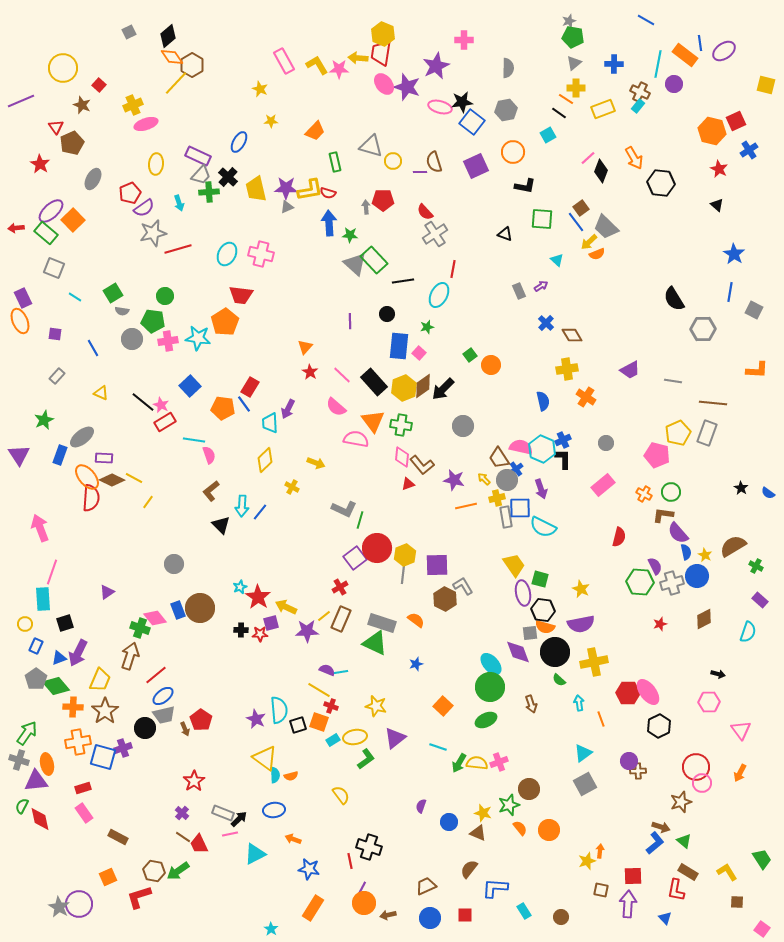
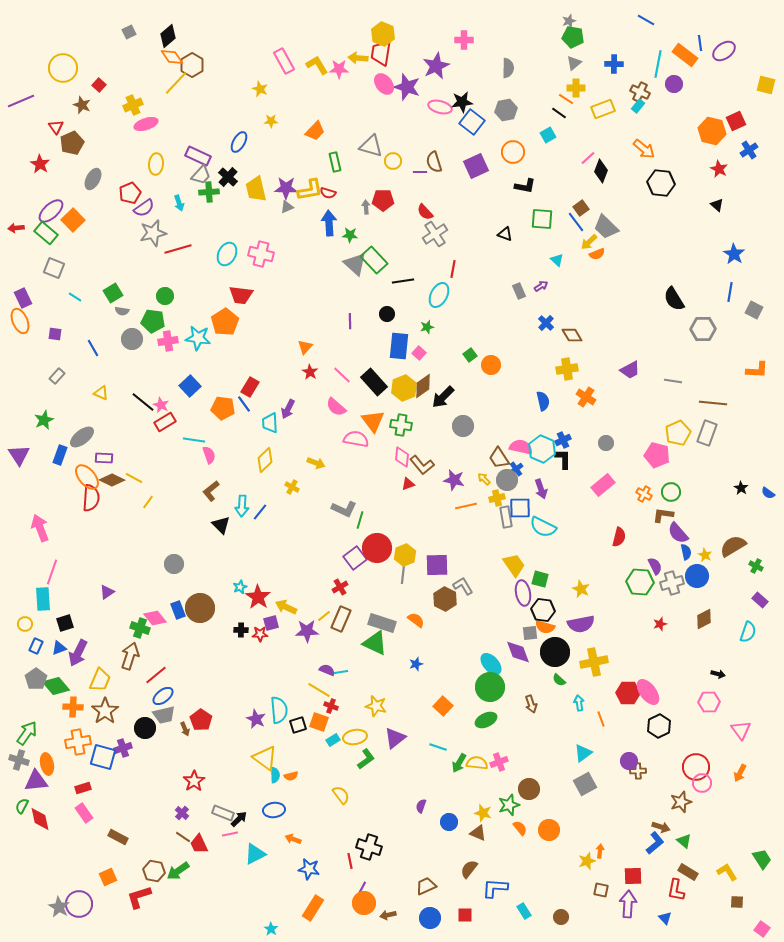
orange arrow at (634, 158): moved 10 px right, 9 px up; rotated 20 degrees counterclockwise
black arrow at (443, 389): moved 8 px down
blue triangle at (59, 658): moved 10 px up
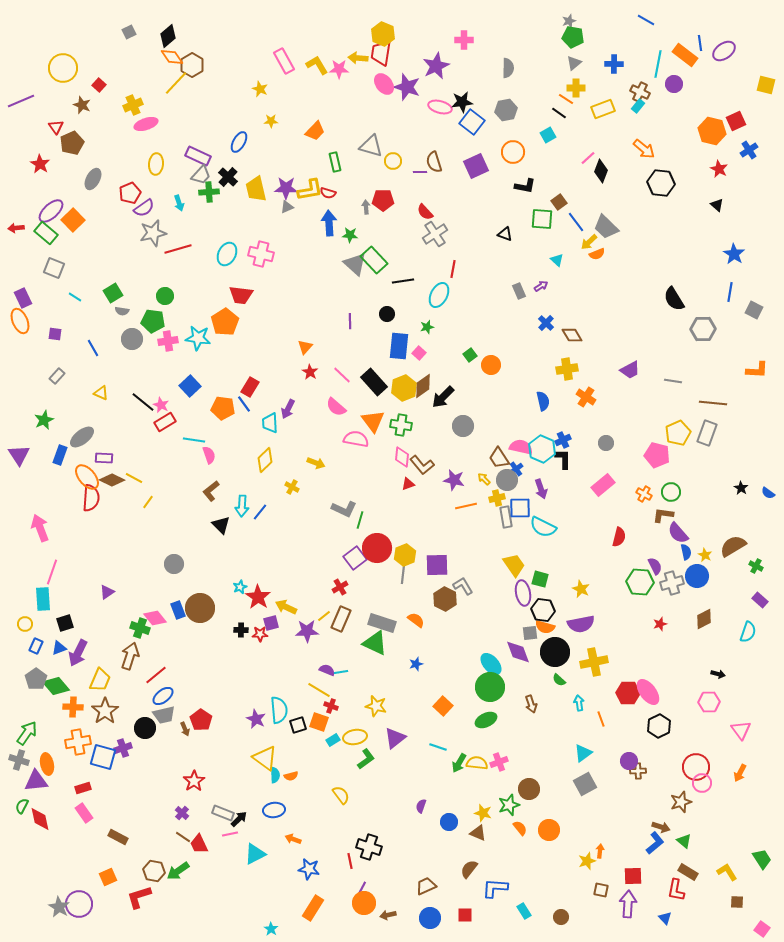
brown square at (581, 208): moved 22 px left, 6 px up
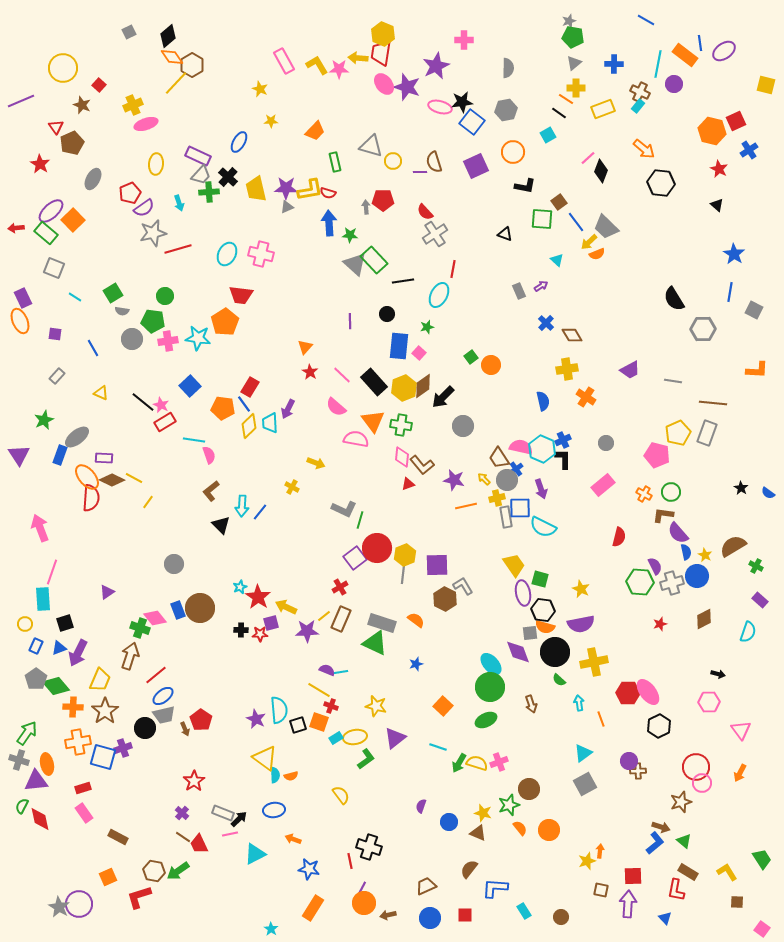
green square at (470, 355): moved 1 px right, 2 px down
gray ellipse at (82, 437): moved 5 px left
yellow diamond at (265, 460): moved 16 px left, 34 px up
cyan rectangle at (333, 740): moved 3 px right, 2 px up
yellow semicircle at (477, 763): rotated 10 degrees clockwise
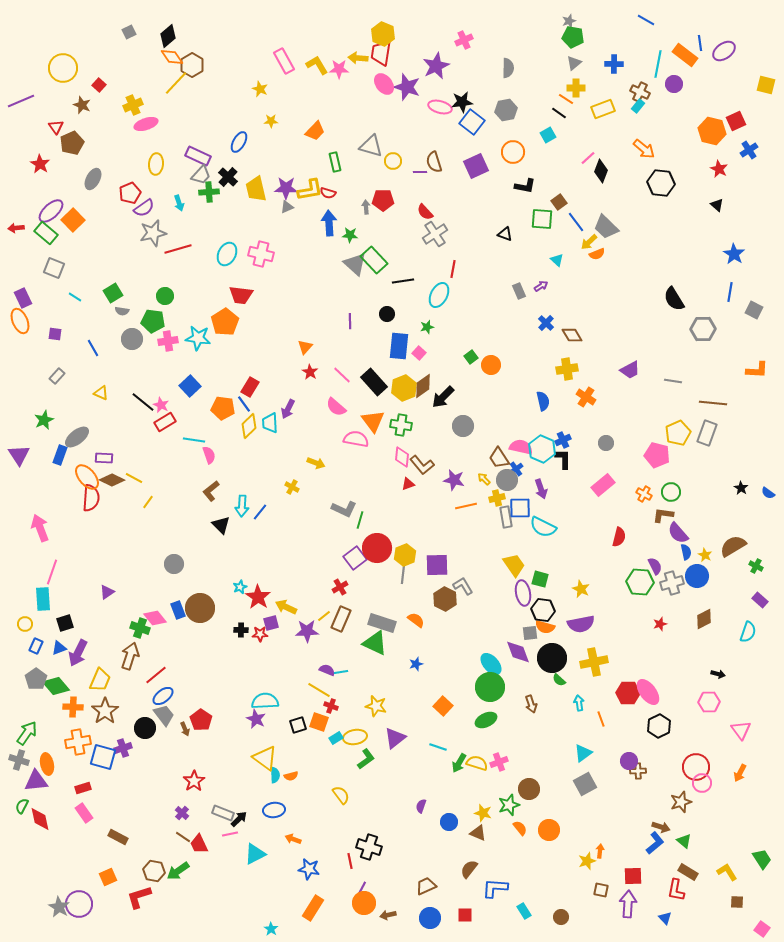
pink cross at (464, 40): rotated 24 degrees counterclockwise
black circle at (555, 652): moved 3 px left, 6 px down
cyan semicircle at (279, 710): moved 14 px left, 9 px up; rotated 88 degrees counterclockwise
gray trapezoid at (164, 715): rotated 115 degrees counterclockwise
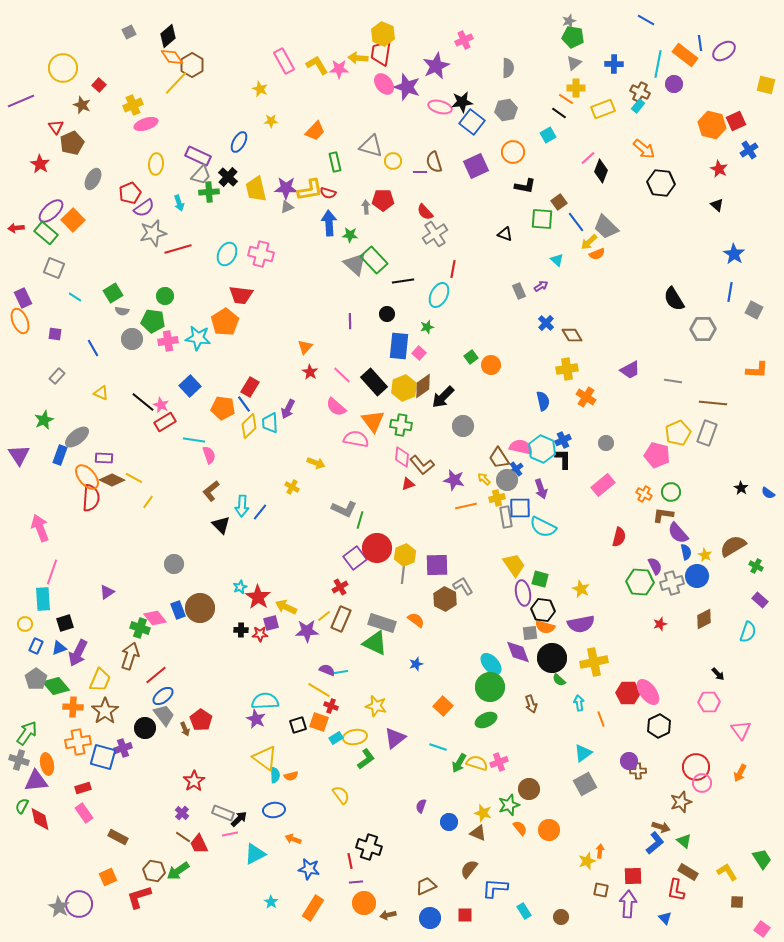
orange hexagon at (712, 131): moved 6 px up
black arrow at (718, 674): rotated 32 degrees clockwise
purple line at (362, 888): moved 6 px left, 6 px up; rotated 56 degrees clockwise
cyan star at (271, 929): moved 27 px up
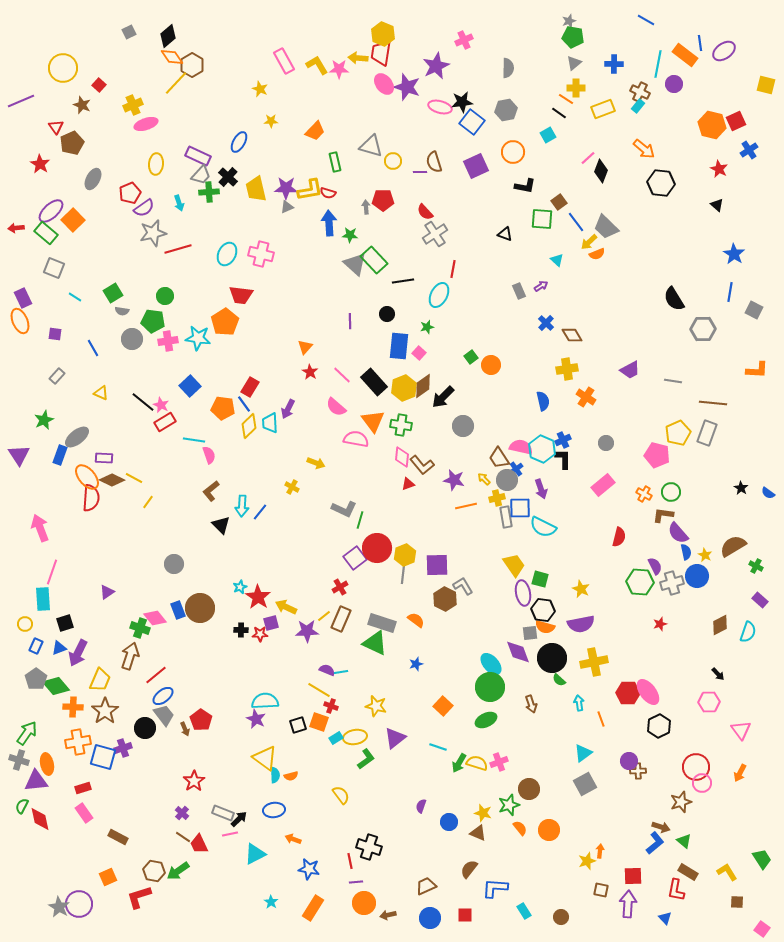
brown diamond at (704, 619): moved 16 px right, 6 px down
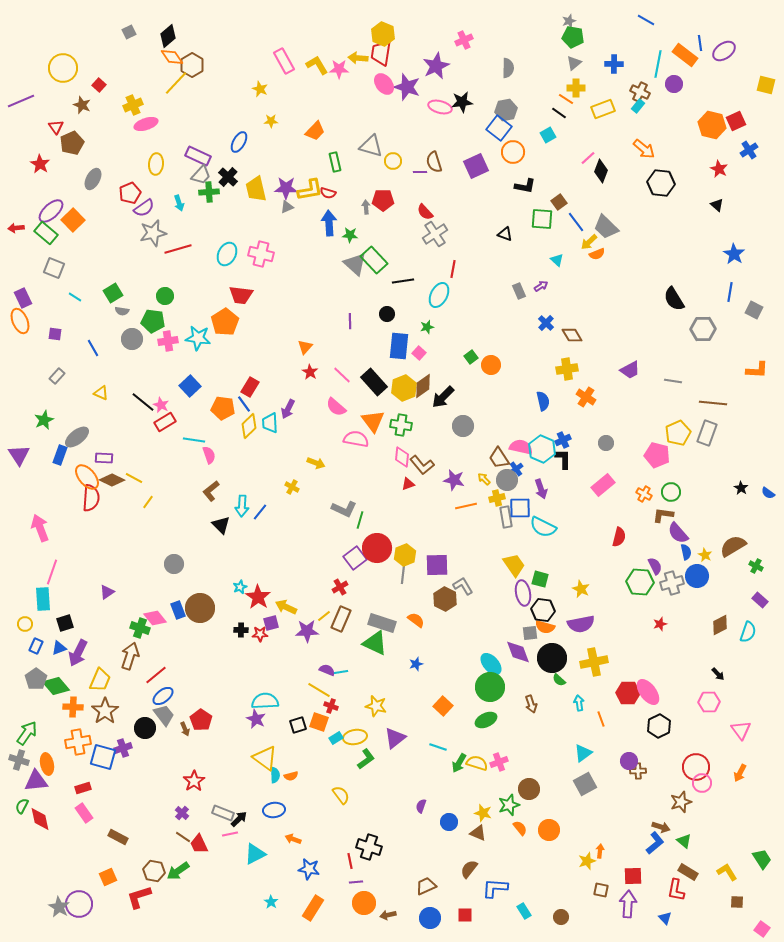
blue square at (472, 122): moved 27 px right, 6 px down
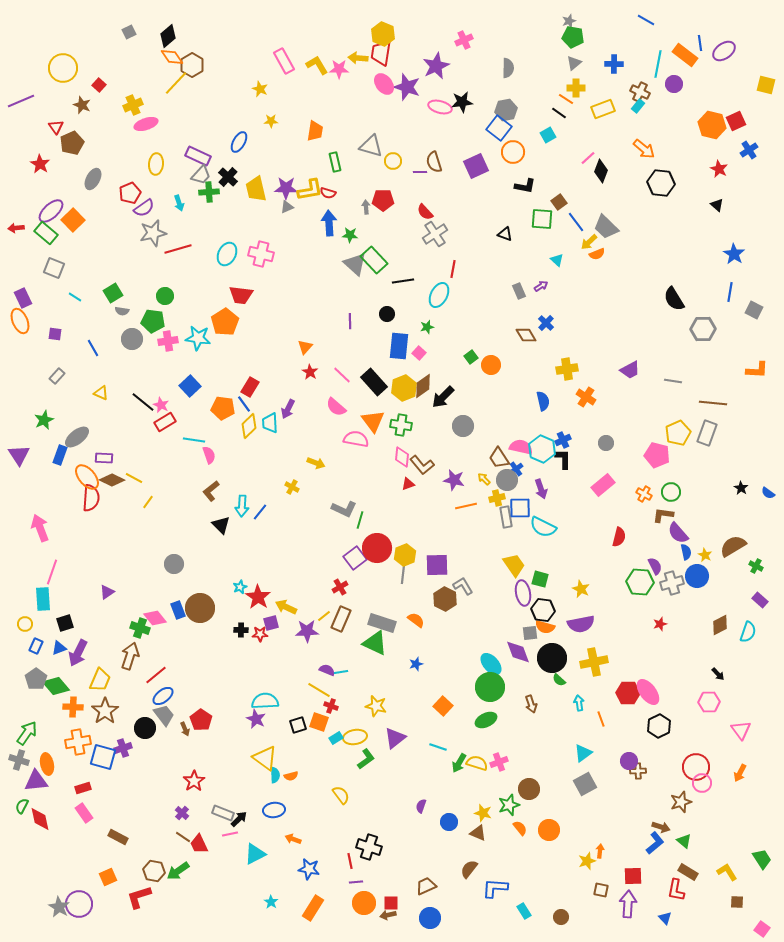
orange trapezoid at (315, 131): rotated 35 degrees counterclockwise
brown diamond at (572, 335): moved 46 px left
red square at (465, 915): moved 74 px left, 12 px up
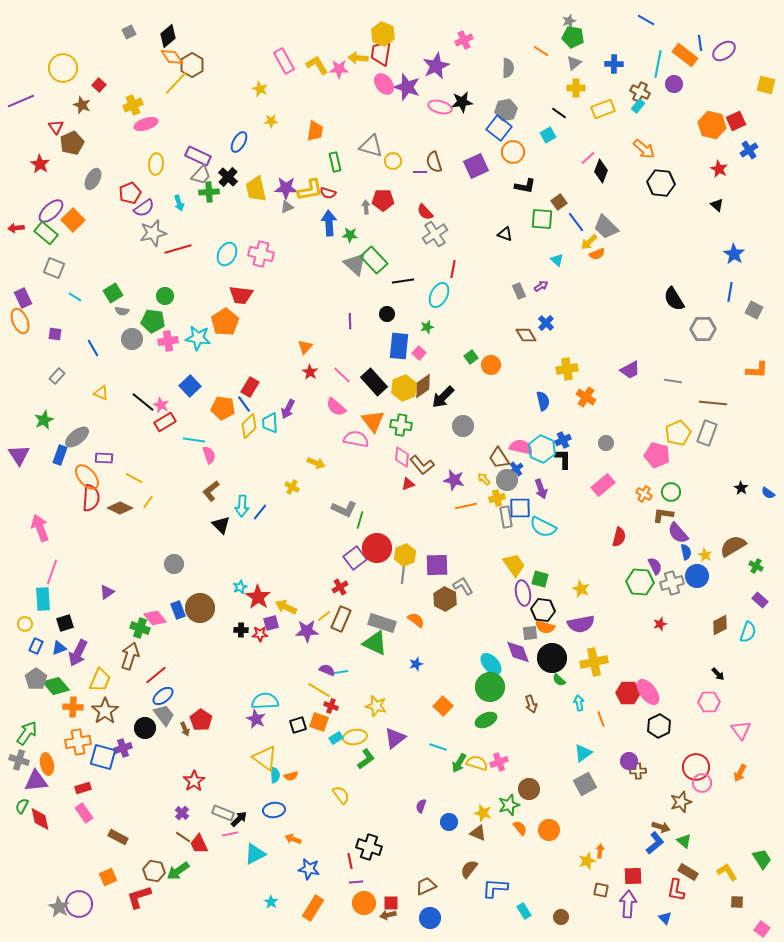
orange line at (566, 99): moved 25 px left, 48 px up
brown diamond at (112, 480): moved 8 px right, 28 px down
